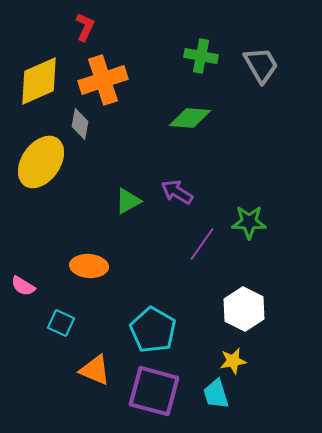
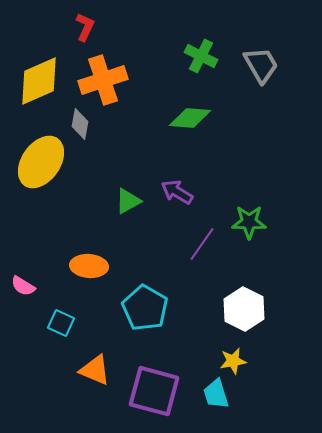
green cross: rotated 16 degrees clockwise
cyan pentagon: moved 8 px left, 22 px up
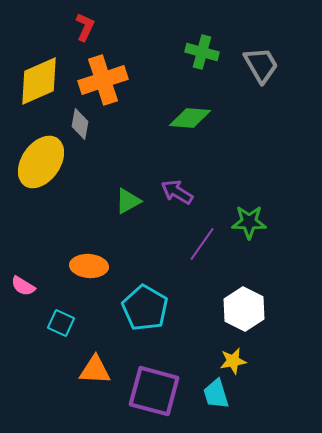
green cross: moved 1 px right, 4 px up; rotated 12 degrees counterclockwise
orange triangle: rotated 20 degrees counterclockwise
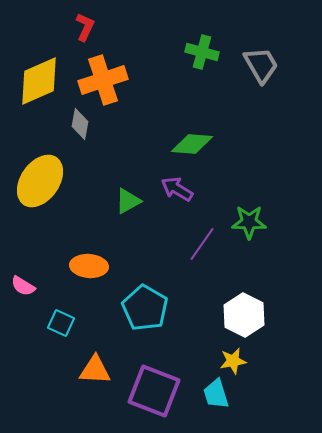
green diamond: moved 2 px right, 26 px down
yellow ellipse: moved 1 px left, 19 px down
purple arrow: moved 3 px up
white hexagon: moved 6 px down
purple square: rotated 6 degrees clockwise
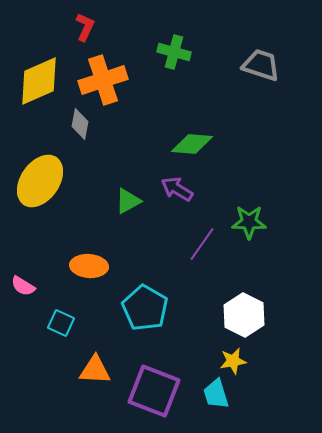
green cross: moved 28 px left
gray trapezoid: rotated 42 degrees counterclockwise
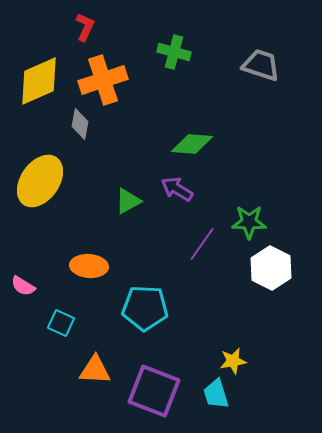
cyan pentagon: rotated 27 degrees counterclockwise
white hexagon: moved 27 px right, 47 px up
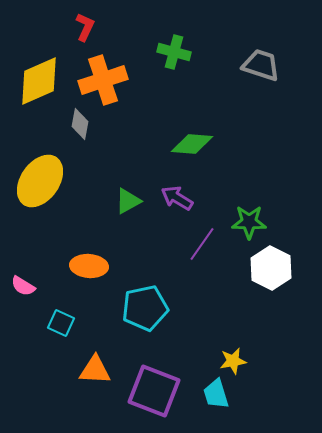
purple arrow: moved 9 px down
cyan pentagon: rotated 15 degrees counterclockwise
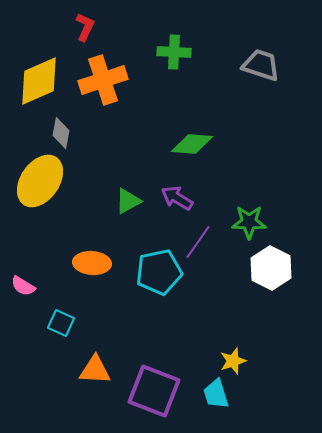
green cross: rotated 12 degrees counterclockwise
gray diamond: moved 19 px left, 9 px down
purple line: moved 4 px left, 2 px up
orange ellipse: moved 3 px right, 3 px up
cyan pentagon: moved 14 px right, 36 px up
yellow star: rotated 8 degrees counterclockwise
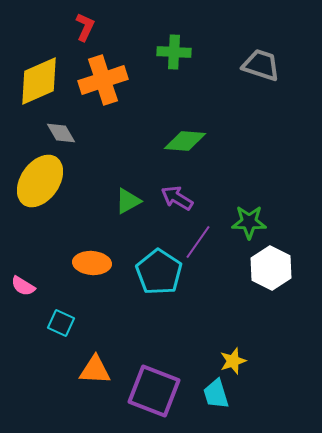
gray diamond: rotated 40 degrees counterclockwise
green diamond: moved 7 px left, 3 px up
cyan pentagon: rotated 27 degrees counterclockwise
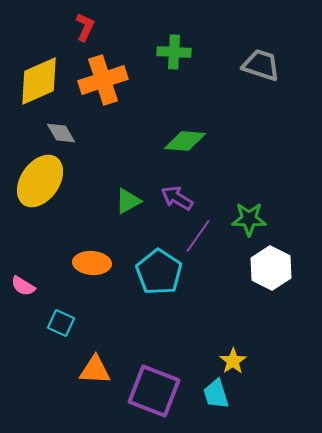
green star: moved 3 px up
purple line: moved 6 px up
yellow star: rotated 16 degrees counterclockwise
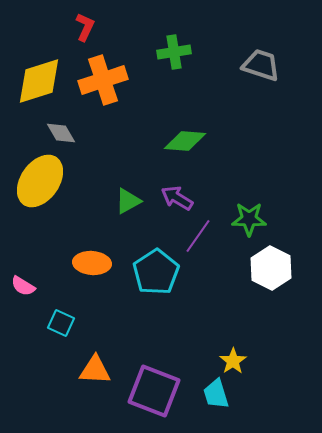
green cross: rotated 12 degrees counterclockwise
yellow diamond: rotated 6 degrees clockwise
cyan pentagon: moved 3 px left; rotated 6 degrees clockwise
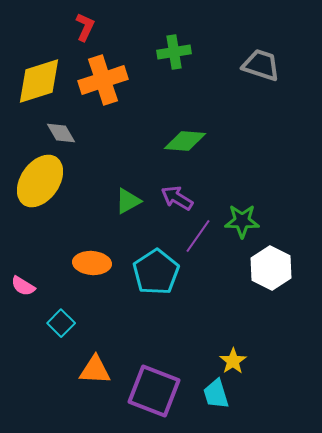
green star: moved 7 px left, 2 px down
cyan square: rotated 20 degrees clockwise
